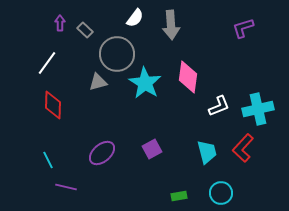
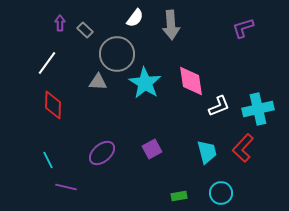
pink diamond: moved 3 px right, 4 px down; rotated 16 degrees counterclockwise
gray triangle: rotated 18 degrees clockwise
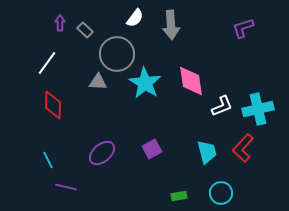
white L-shape: moved 3 px right
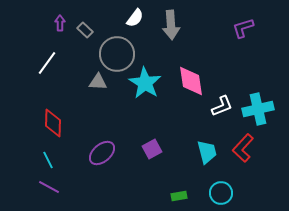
red diamond: moved 18 px down
purple line: moved 17 px left; rotated 15 degrees clockwise
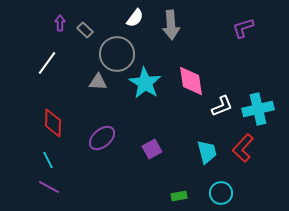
purple ellipse: moved 15 px up
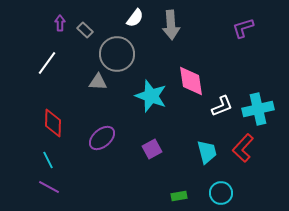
cyan star: moved 6 px right, 13 px down; rotated 12 degrees counterclockwise
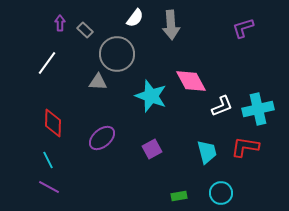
pink diamond: rotated 20 degrees counterclockwise
red L-shape: moved 2 px right, 1 px up; rotated 56 degrees clockwise
